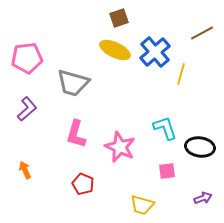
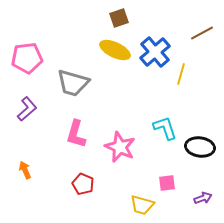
pink square: moved 12 px down
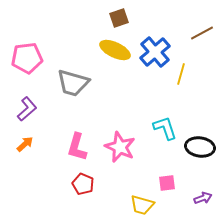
pink L-shape: moved 1 px right, 13 px down
orange arrow: moved 26 px up; rotated 72 degrees clockwise
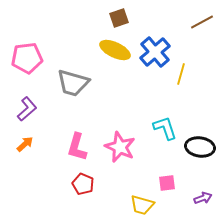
brown line: moved 11 px up
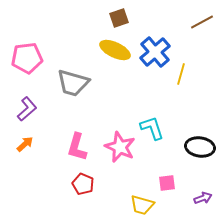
cyan L-shape: moved 13 px left
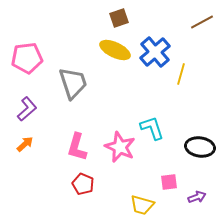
gray trapezoid: rotated 124 degrees counterclockwise
pink square: moved 2 px right, 1 px up
purple arrow: moved 6 px left, 1 px up
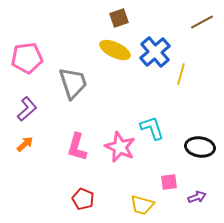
red pentagon: moved 15 px down
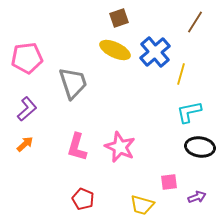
brown line: moved 7 px left; rotated 30 degrees counterclockwise
cyan L-shape: moved 37 px right, 16 px up; rotated 84 degrees counterclockwise
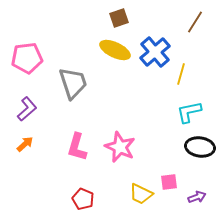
yellow trapezoid: moved 1 px left, 11 px up; rotated 10 degrees clockwise
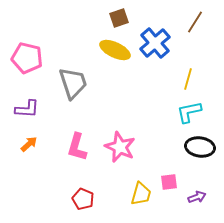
blue cross: moved 9 px up
pink pentagon: rotated 20 degrees clockwise
yellow line: moved 7 px right, 5 px down
purple L-shape: rotated 45 degrees clockwise
orange arrow: moved 4 px right
yellow trapezoid: rotated 100 degrees counterclockwise
